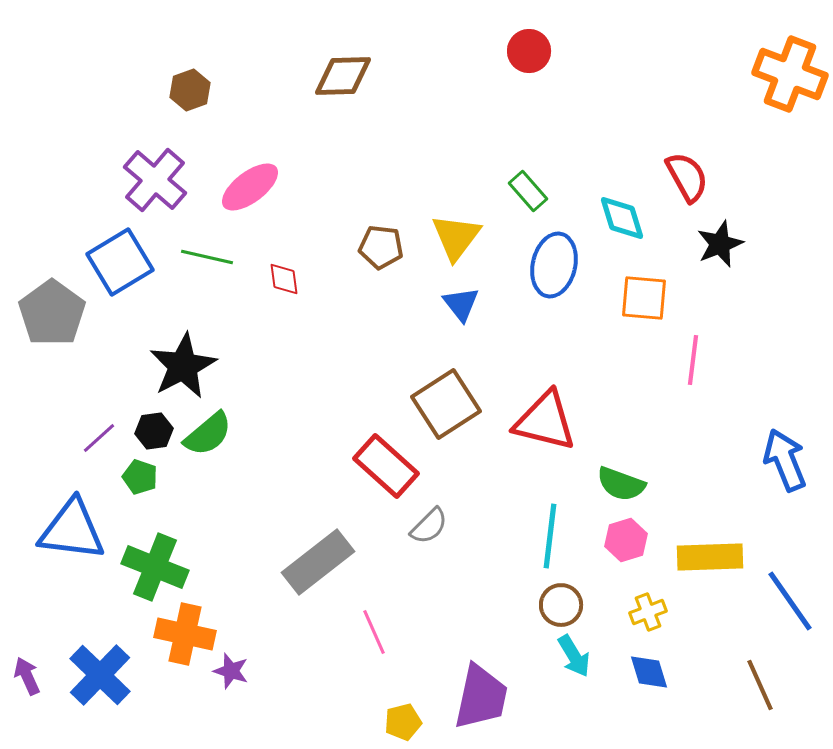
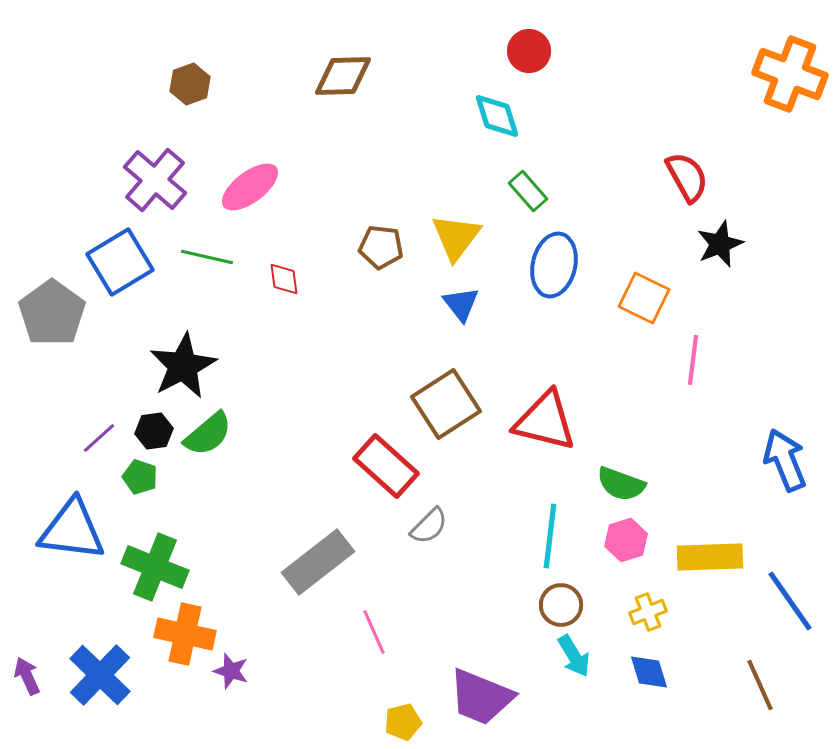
brown hexagon at (190, 90): moved 6 px up
cyan diamond at (622, 218): moved 125 px left, 102 px up
orange square at (644, 298): rotated 21 degrees clockwise
purple trapezoid at (481, 697): rotated 100 degrees clockwise
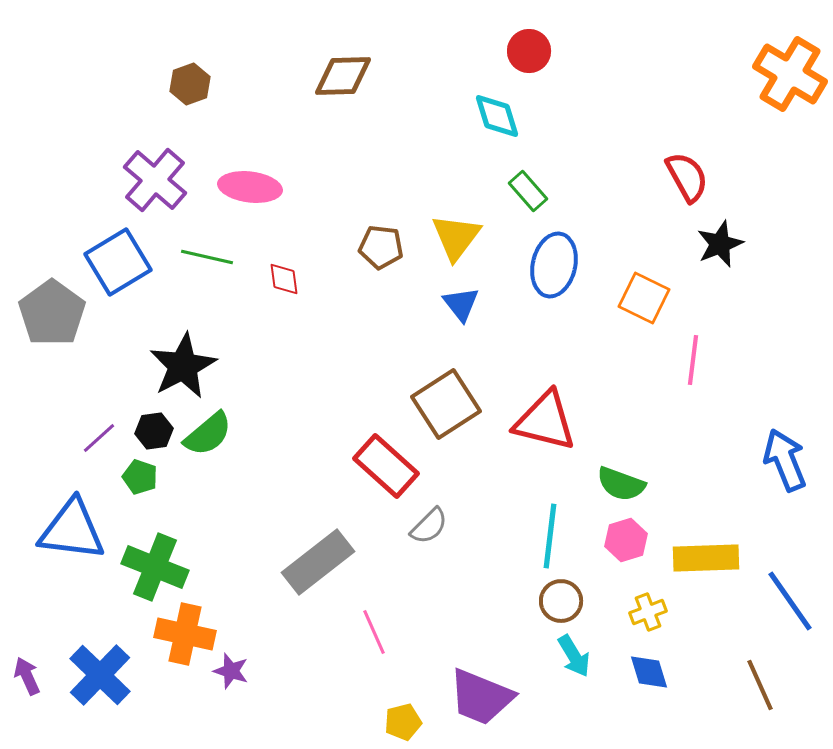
orange cross at (790, 74): rotated 10 degrees clockwise
pink ellipse at (250, 187): rotated 44 degrees clockwise
blue square at (120, 262): moved 2 px left
yellow rectangle at (710, 557): moved 4 px left, 1 px down
brown circle at (561, 605): moved 4 px up
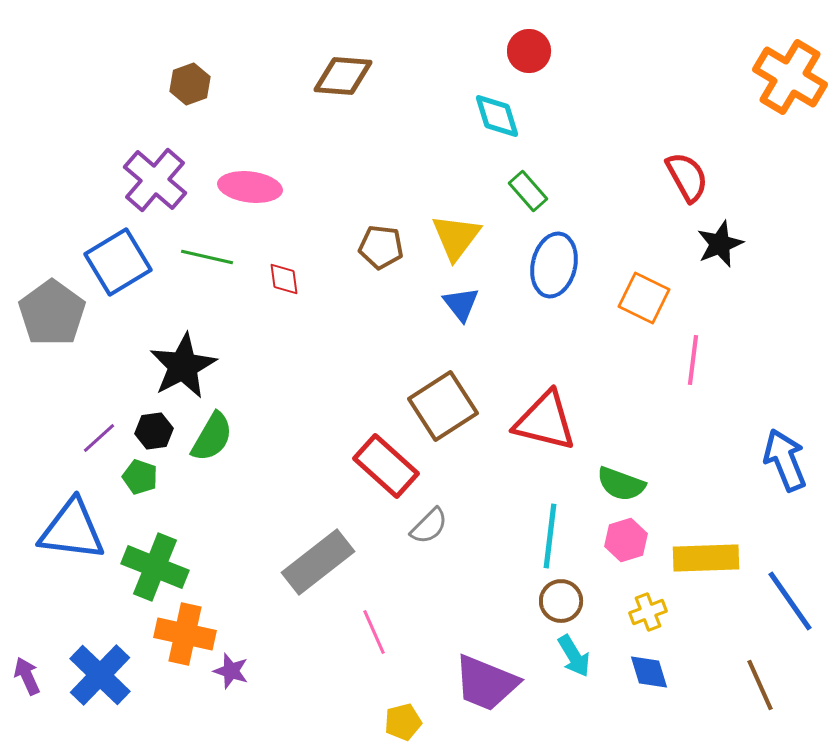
orange cross at (790, 74): moved 3 px down
brown diamond at (343, 76): rotated 6 degrees clockwise
brown square at (446, 404): moved 3 px left, 2 px down
green semicircle at (208, 434): moved 4 px right, 3 px down; rotated 20 degrees counterclockwise
purple trapezoid at (481, 697): moved 5 px right, 14 px up
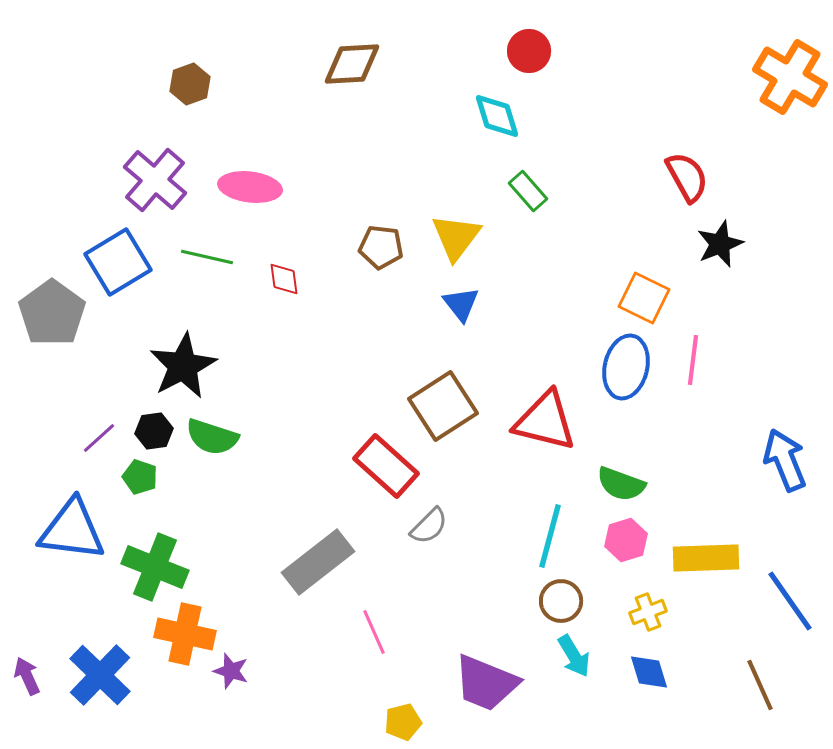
brown diamond at (343, 76): moved 9 px right, 12 px up; rotated 8 degrees counterclockwise
blue ellipse at (554, 265): moved 72 px right, 102 px down
green semicircle at (212, 437): rotated 78 degrees clockwise
cyan line at (550, 536): rotated 8 degrees clockwise
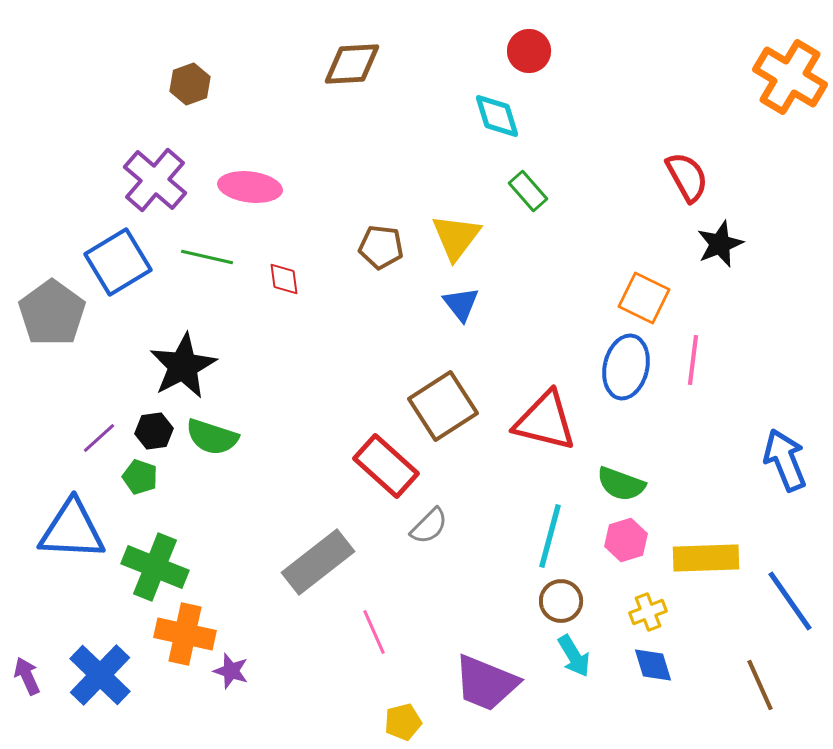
blue triangle at (72, 530): rotated 4 degrees counterclockwise
blue diamond at (649, 672): moved 4 px right, 7 px up
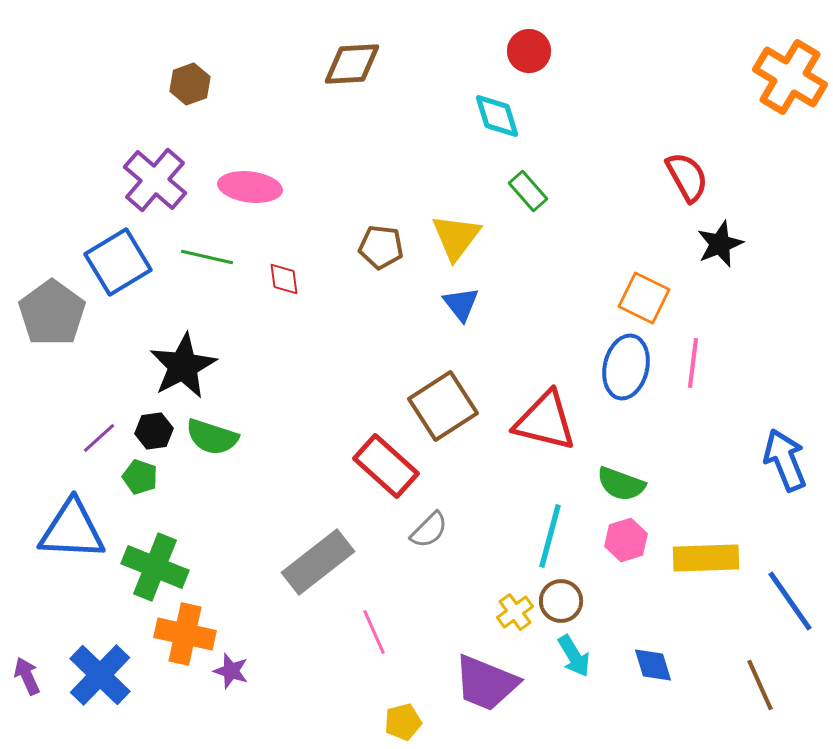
pink line at (693, 360): moved 3 px down
gray semicircle at (429, 526): moved 4 px down
yellow cross at (648, 612): moved 133 px left; rotated 15 degrees counterclockwise
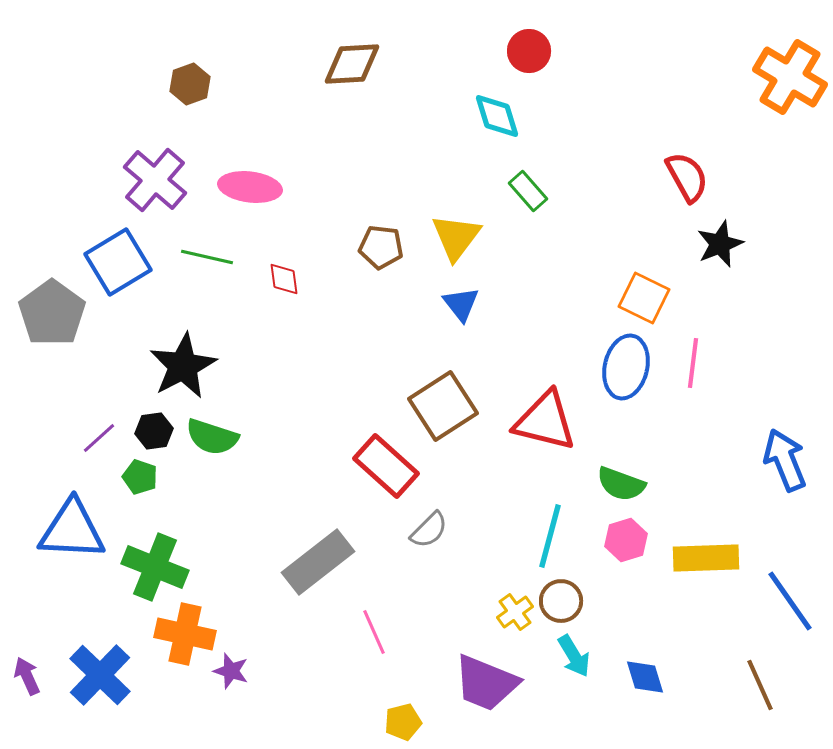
blue diamond at (653, 665): moved 8 px left, 12 px down
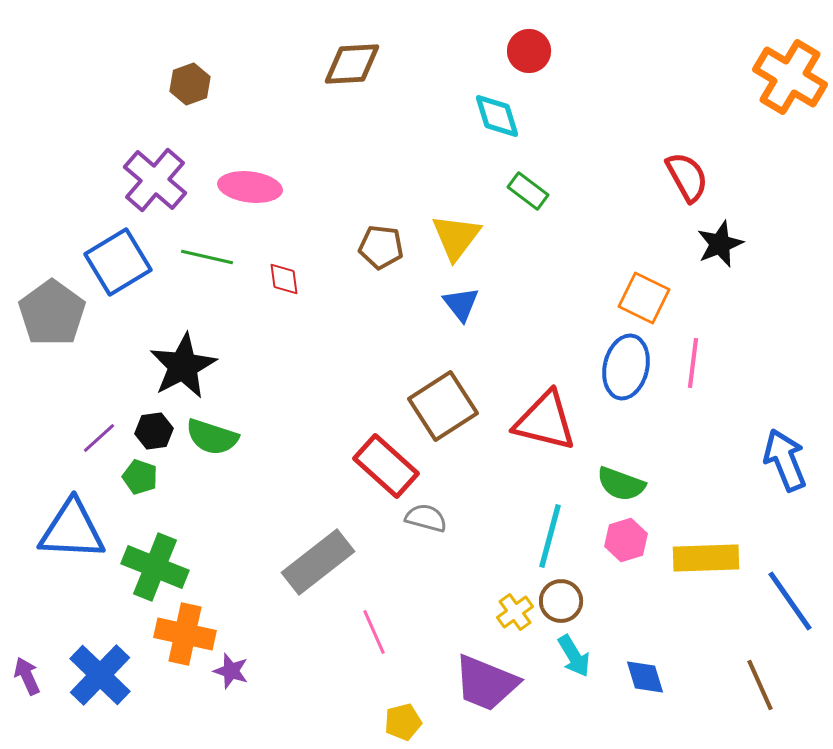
green rectangle at (528, 191): rotated 12 degrees counterclockwise
gray semicircle at (429, 530): moved 3 px left, 12 px up; rotated 120 degrees counterclockwise
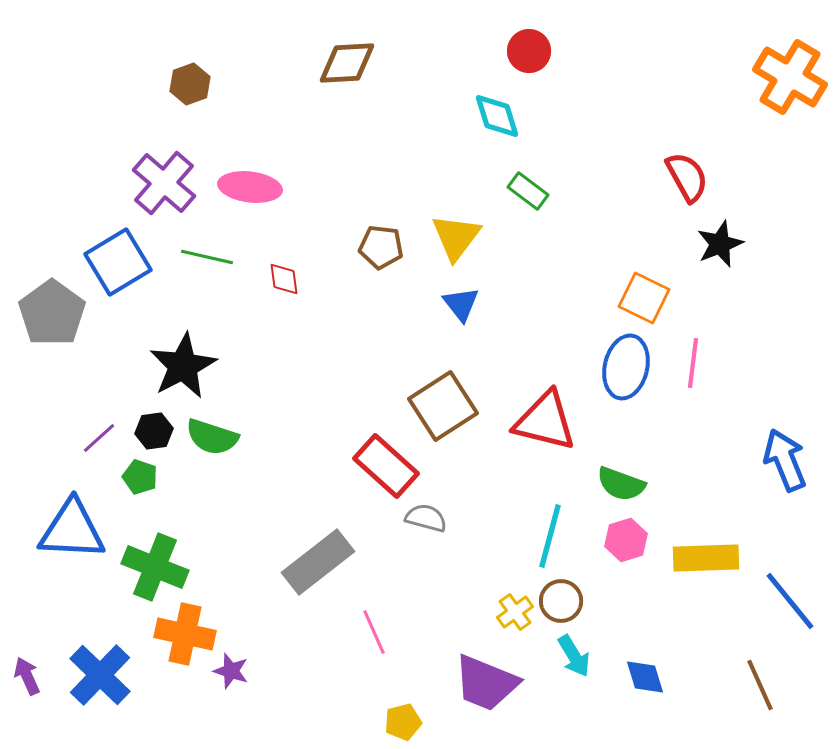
brown diamond at (352, 64): moved 5 px left, 1 px up
purple cross at (155, 180): moved 9 px right, 3 px down
blue line at (790, 601): rotated 4 degrees counterclockwise
